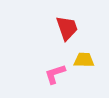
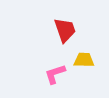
red trapezoid: moved 2 px left, 2 px down
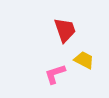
yellow trapezoid: rotated 25 degrees clockwise
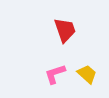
yellow trapezoid: moved 3 px right, 14 px down; rotated 15 degrees clockwise
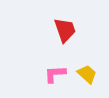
pink L-shape: rotated 15 degrees clockwise
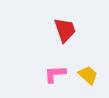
yellow trapezoid: moved 1 px right, 1 px down
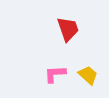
red trapezoid: moved 3 px right, 1 px up
